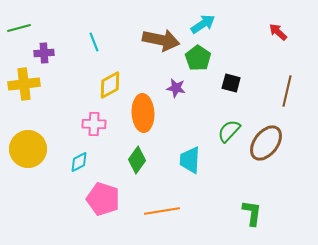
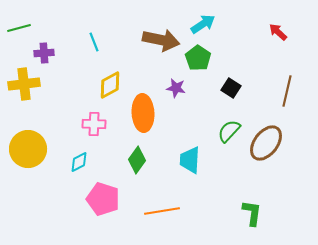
black square: moved 5 px down; rotated 18 degrees clockwise
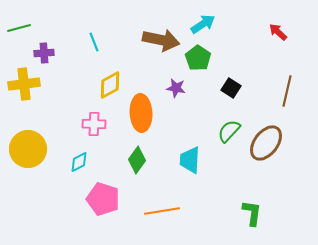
orange ellipse: moved 2 px left
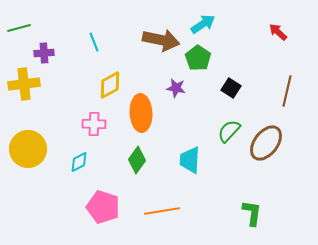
pink pentagon: moved 8 px down
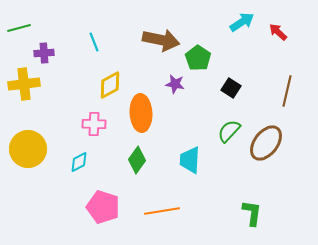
cyan arrow: moved 39 px right, 2 px up
purple star: moved 1 px left, 4 px up
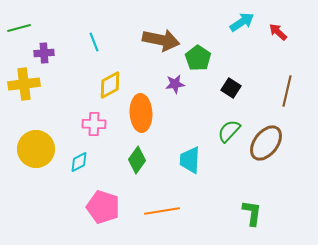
purple star: rotated 18 degrees counterclockwise
yellow circle: moved 8 px right
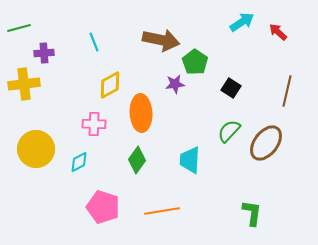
green pentagon: moved 3 px left, 4 px down
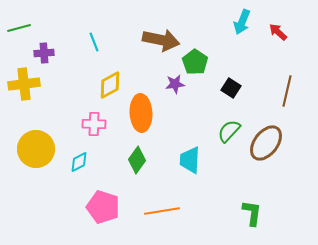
cyan arrow: rotated 145 degrees clockwise
